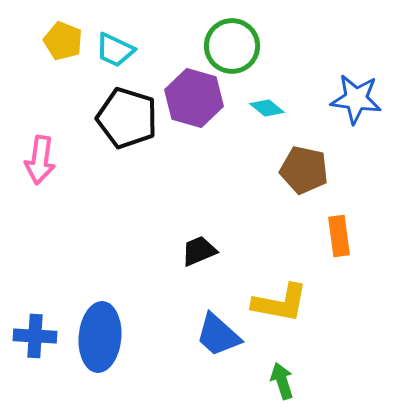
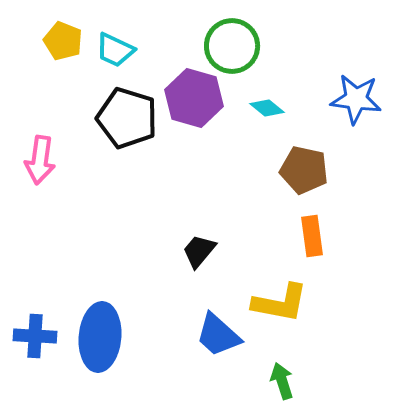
orange rectangle: moved 27 px left
black trapezoid: rotated 27 degrees counterclockwise
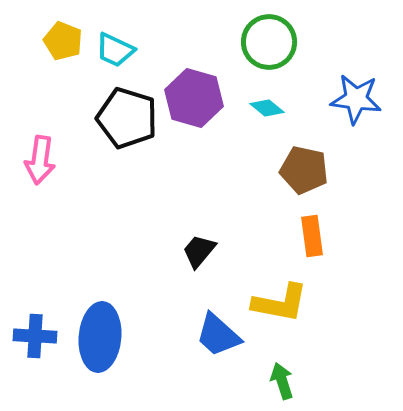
green circle: moved 37 px right, 4 px up
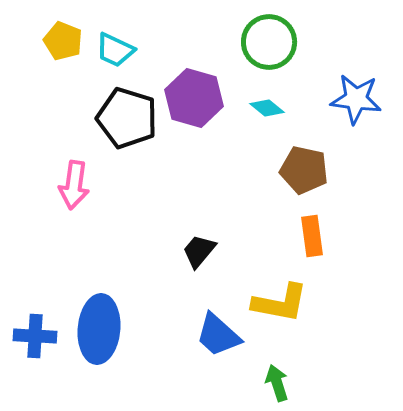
pink arrow: moved 34 px right, 25 px down
blue ellipse: moved 1 px left, 8 px up
green arrow: moved 5 px left, 2 px down
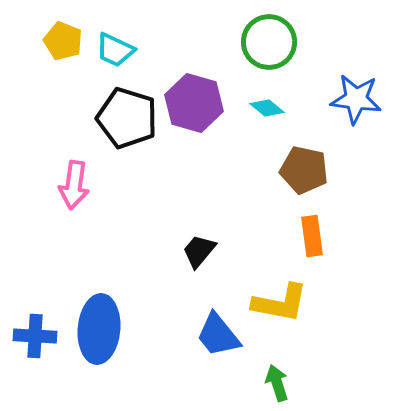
purple hexagon: moved 5 px down
blue trapezoid: rotated 9 degrees clockwise
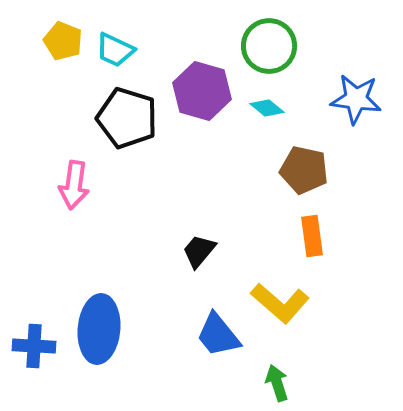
green circle: moved 4 px down
purple hexagon: moved 8 px right, 12 px up
yellow L-shape: rotated 30 degrees clockwise
blue cross: moved 1 px left, 10 px down
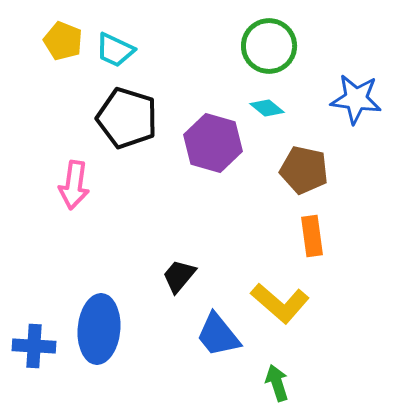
purple hexagon: moved 11 px right, 52 px down
black trapezoid: moved 20 px left, 25 px down
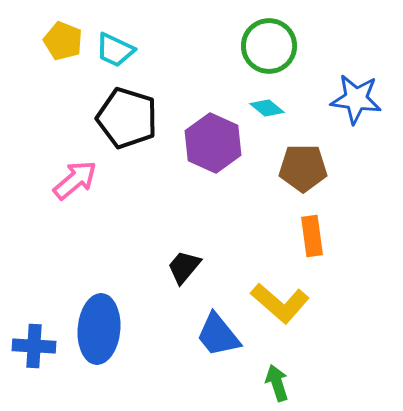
purple hexagon: rotated 8 degrees clockwise
brown pentagon: moved 1 px left, 2 px up; rotated 12 degrees counterclockwise
pink arrow: moved 1 px right, 5 px up; rotated 138 degrees counterclockwise
black trapezoid: moved 5 px right, 9 px up
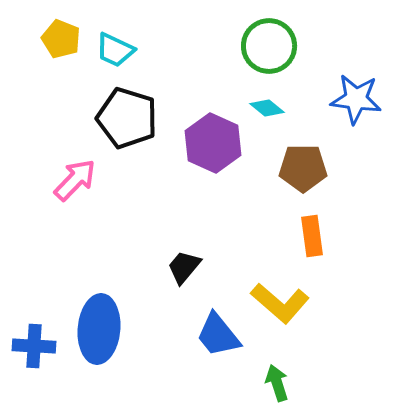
yellow pentagon: moved 2 px left, 2 px up
pink arrow: rotated 6 degrees counterclockwise
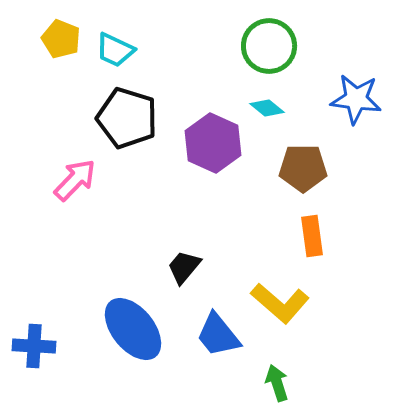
blue ellipse: moved 34 px right; rotated 44 degrees counterclockwise
